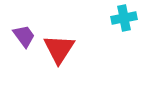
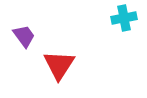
red triangle: moved 16 px down
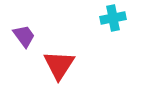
cyan cross: moved 11 px left
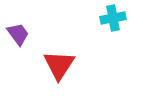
purple trapezoid: moved 6 px left, 2 px up
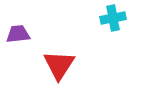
purple trapezoid: rotated 60 degrees counterclockwise
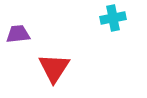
red triangle: moved 5 px left, 3 px down
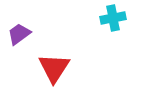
purple trapezoid: moved 1 px right; rotated 30 degrees counterclockwise
